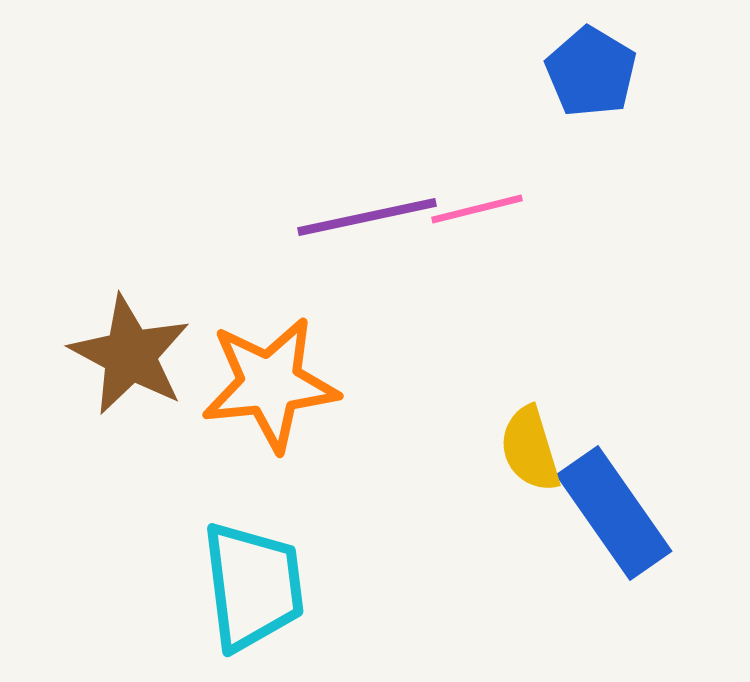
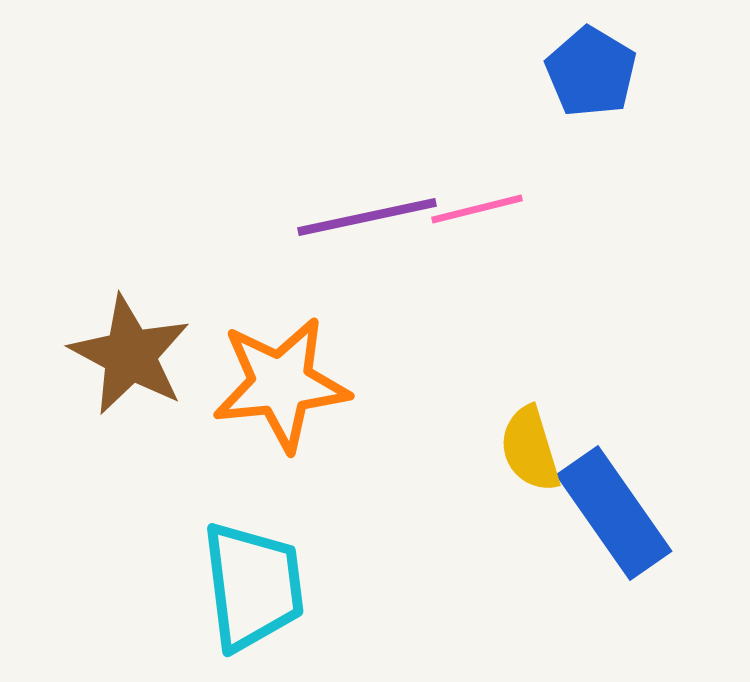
orange star: moved 11 px right
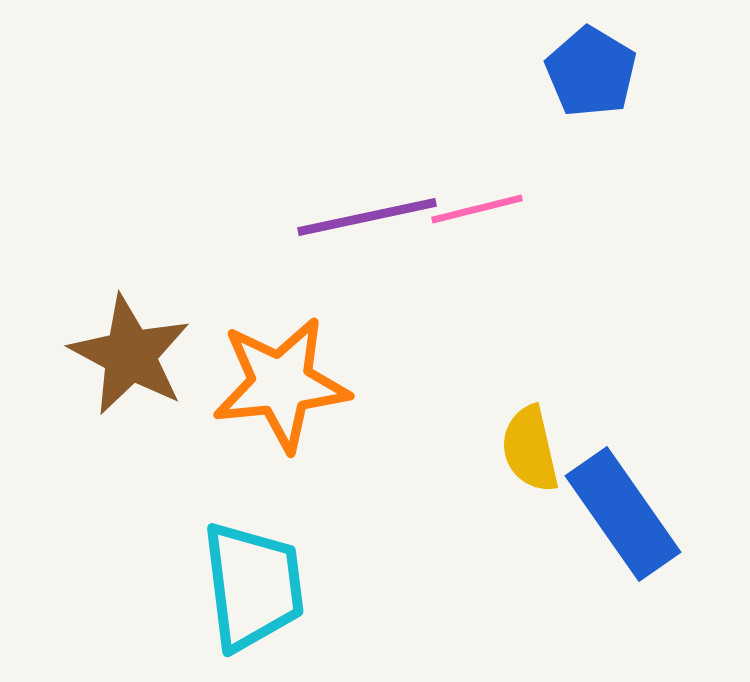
yellow semicircle: rotated 4 degrees clockwise
blue rectangle: moved 9 px right, 1 px down
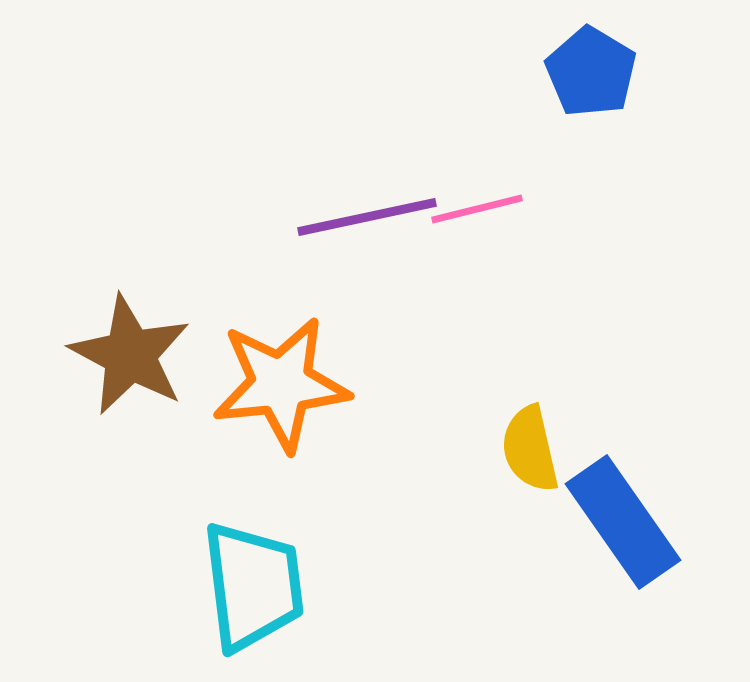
blue rectangle: moved 8 px down
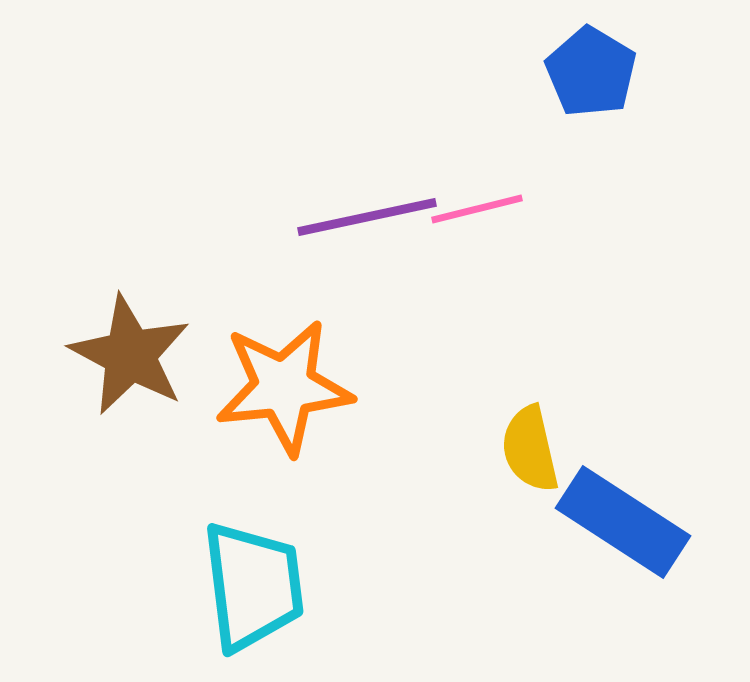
orange star: moved 3 px right, 3 px down
blue rectangle: rotated 22 degrees counterclockwise
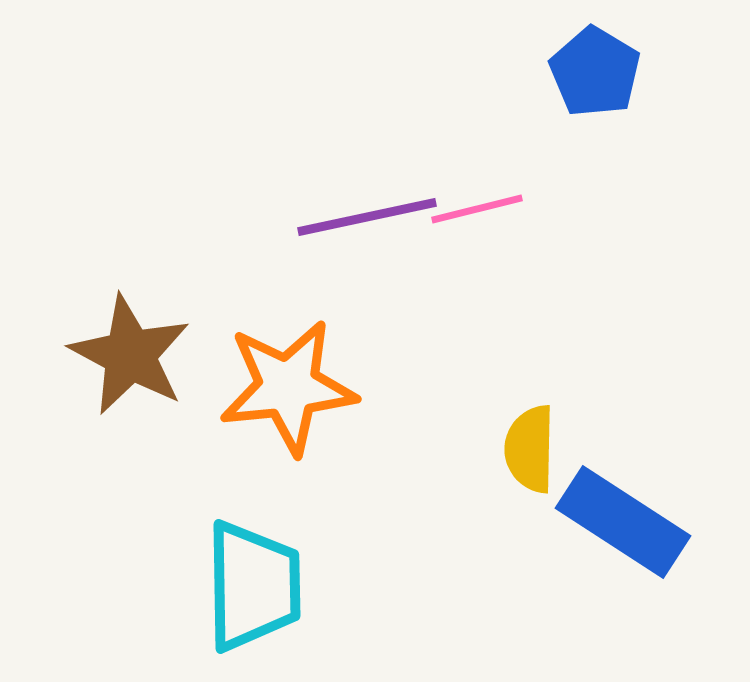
blue pentagon: moved 4 px right
orange star: moved 4 px right
yellow semicircle: rotated 14 degrees clockwise
cyan trapezoid: rotated 6 degrees clockwise
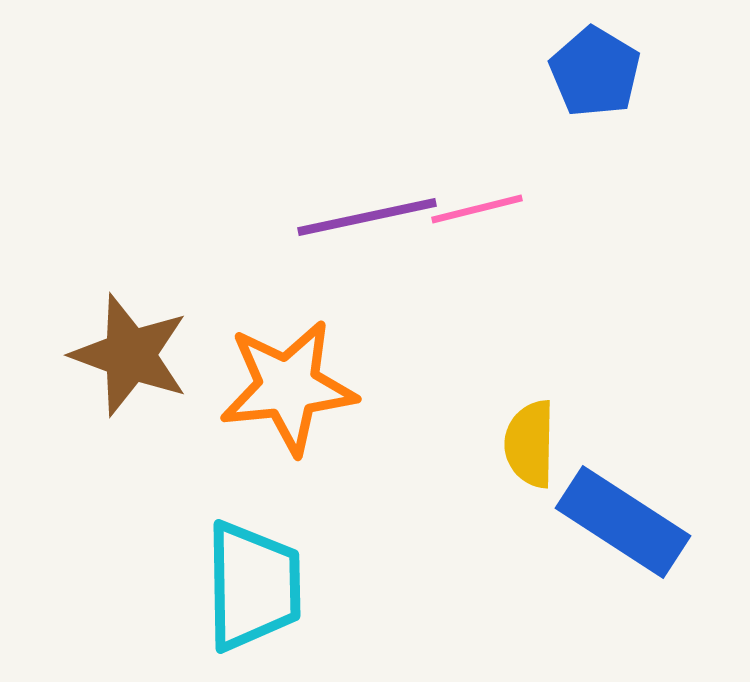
brown star: rotated 8 degrees counterclockwise
yellow semicircle: moved 5 px up
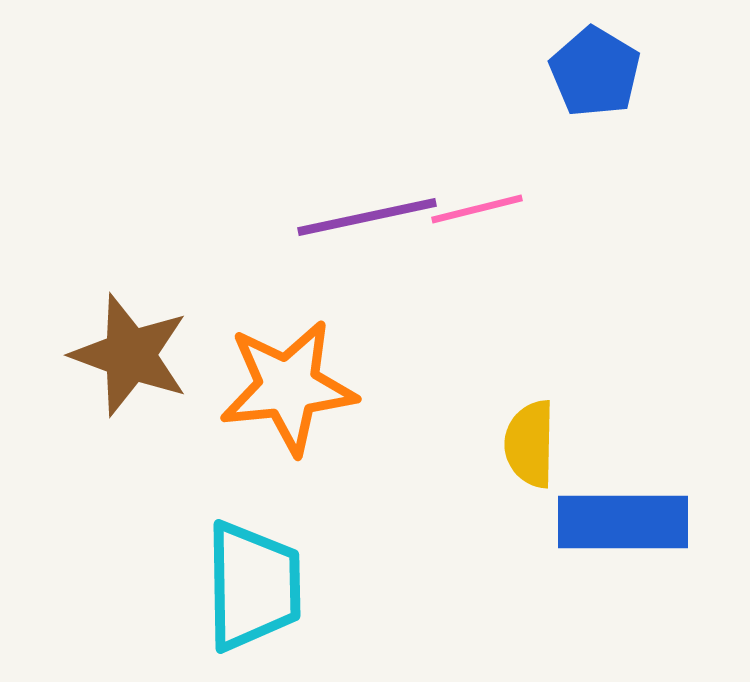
blue rectangle: rotated 33 degrees counterclockwise
